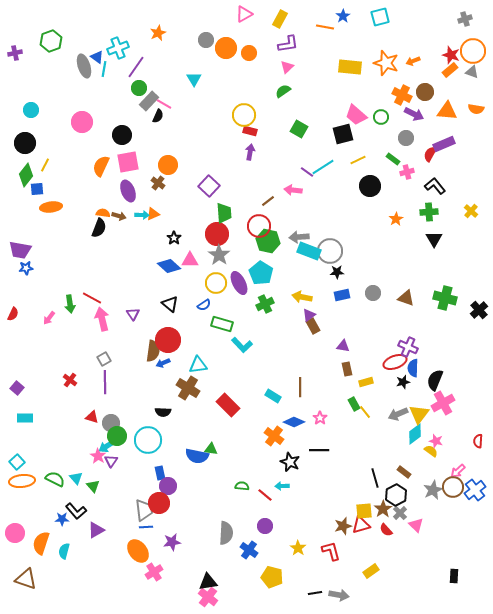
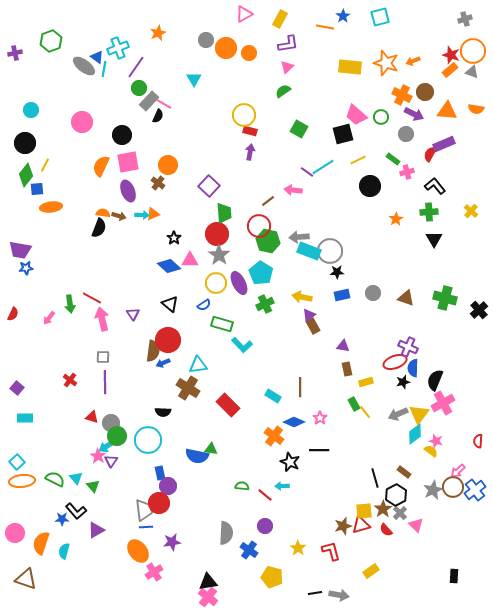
gray ellipse at (84, 66): rotated 35 degrees counterclockwise
gray circle at (406, 138): moved 4 px up
gray square at (104, 359): moved 1 px left, 2 px up; rotated 32 degrees clockwise
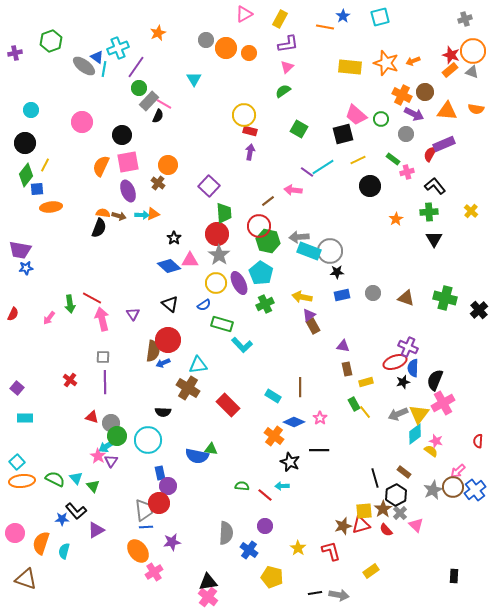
green circle at (381, 117): moved 2 px down
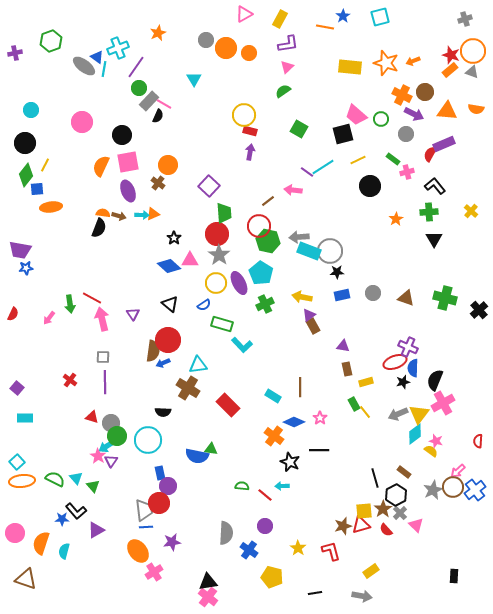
gray arrow at (339, 595): moved 23 px right, 1 px down
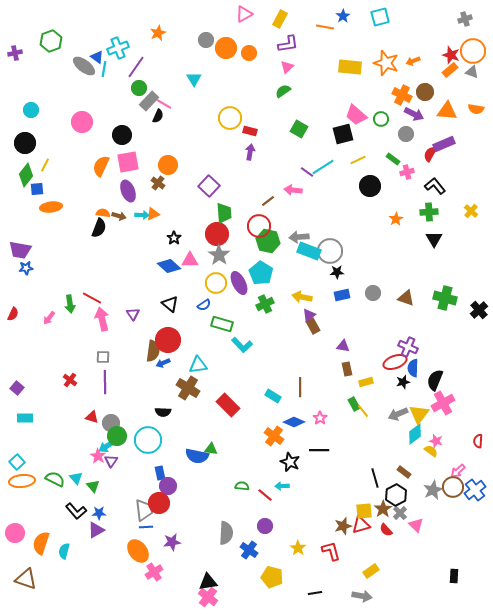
yellow circle at (244, 115): moved 14 px left, 3 px down
yellow line at (365, 412): moved 2 px left, 1 px up
blue star at (62, 519): moved 37 px right, 6 px up
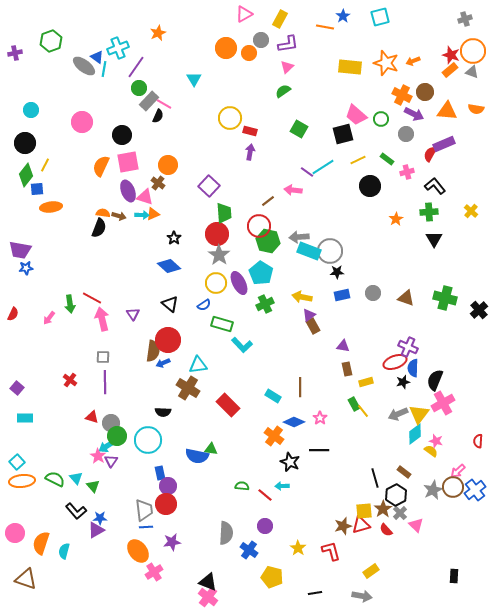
gray circle at (206, 40): moved 55 px right
green rectangle at (393, 159): moved 6 px left
pink triangle at (190, 260): moved 45 px left, 63 px up; rotated 18 degrees clockwise
red circle at (159, 503): moved 7 px right, 1 px down
blue star at (99, 513): moved 1 px right, 5 px down
black triangle at (208, 582): rotated 30 degrees clockwise
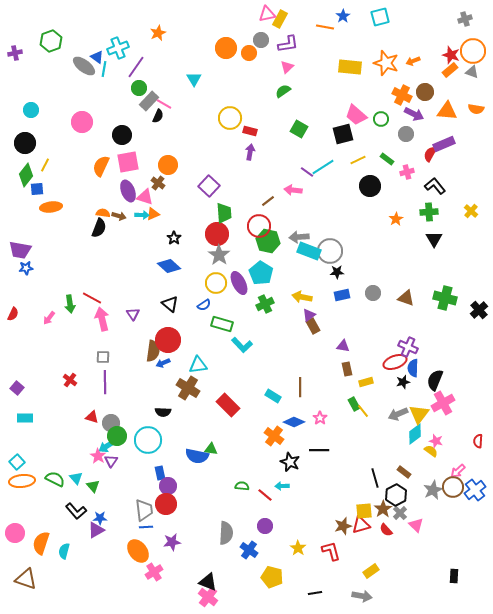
pink triangle at (244, 14): moved 23 px right; rotated 18 degrees clockwise
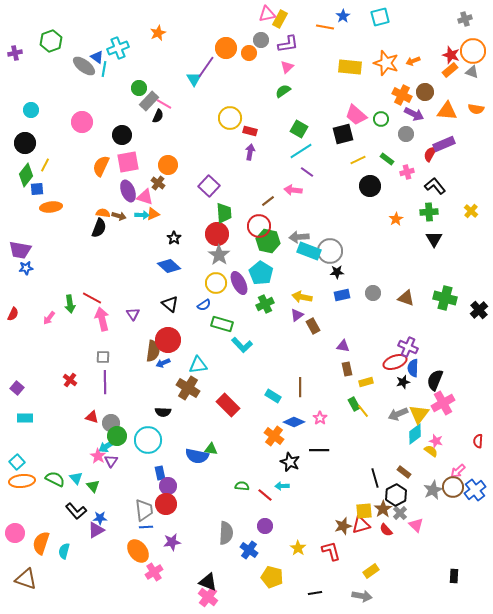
purple line at (136, 67): moved 70 px right
cyan line at (323, 167): moved 22 px left, 16 px up
purple triangle at (309, 315): moved 12 px left
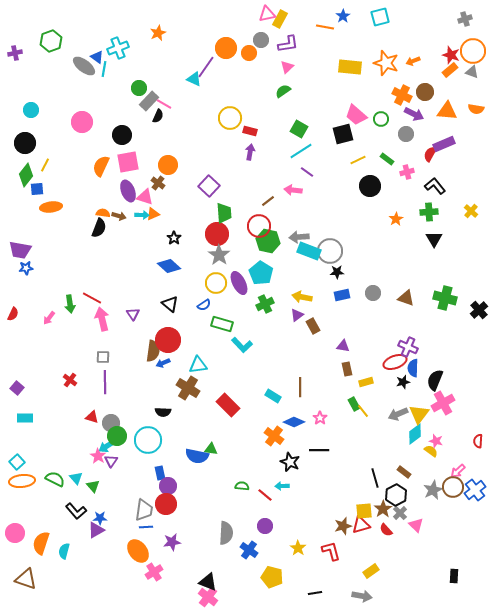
cyan triangle at (194, 79): rotated 35 degrees counterclockwise
gray trapezoid at (144, 510): rotated 15 degrees clockwise
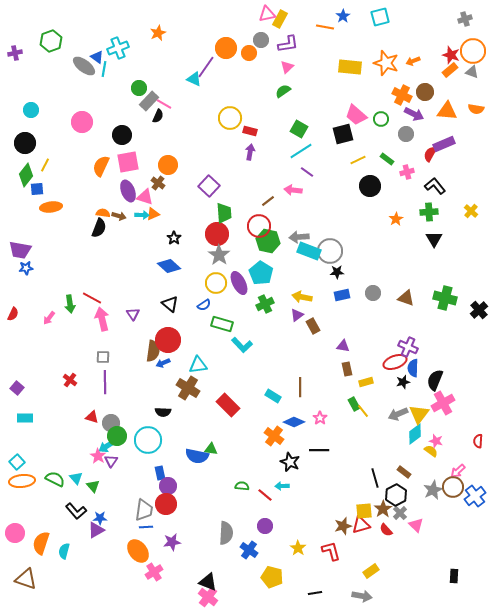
blue cross at (475, 490): moved 6 px down
